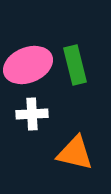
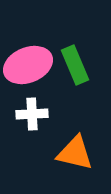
green rectangle: rotated 9 degrees counterclockwise
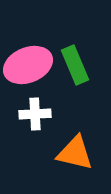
white cross: moved 3 px right
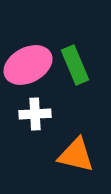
pink ellipse: rotated 6 degrees counterclockwise
orange triangle: moved 1 px right, 2 px down
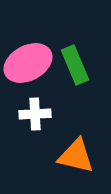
pink ellipse: moved 2 px up
orange triangle: moved 1 px down
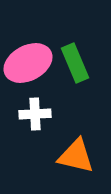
green rectangle: moved 2 px up
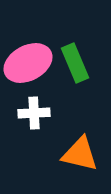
white cross: moved 1 px left, 1 px up
orange triangle: moved 4 px right, 2 px up
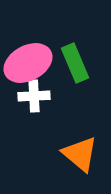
white cross: moved 17 px up
orange triangle: rotated 27 degrees clockwise
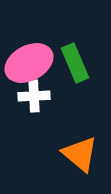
pink ellipse: moved 1 px right
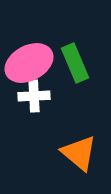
orange triangle: moved 1 px left, 1 px up
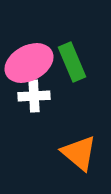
green rectangle: moved 3 px left, 1 px up
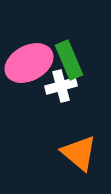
green rectangle: moved 3 px left, 2 px up
white cross: moved 27 px right, 10 px up; rotated 12 degrees counterclockwise
